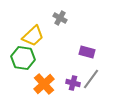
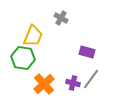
gray cross: moved 1 px right
yellow trapezoid: rotated 25 degrees counterclockwise
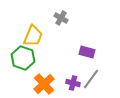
green hexagon: rotated 10 degrees clockwise
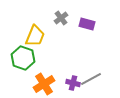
gray cross: rotated 24 degrees clockwise
yellow trapezoid: moved 2 px right
purple rectangle: moved 28 px up
gray line: rotated 25 degrees clockwise
orange cross: rotated 10 degrees clockwise
